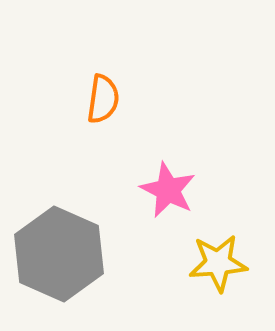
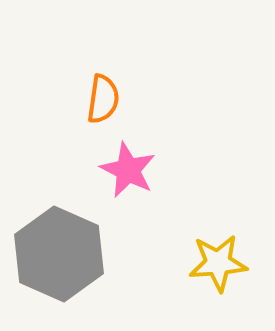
pink star: moved 40 px left, 20 px up
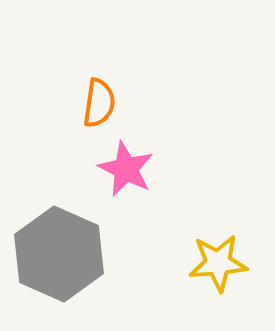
orange semicircle: moved 4 px left, 4 px down
pink star: moved 2 px left, 1 px up
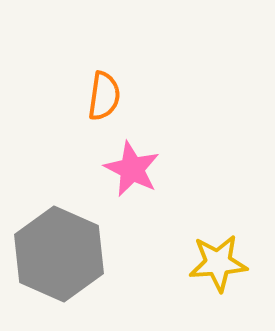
orange semicircle: moved 5 px right, 7 px up
pink star: moved 6 px right
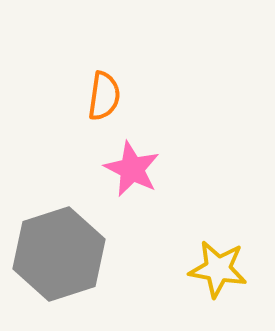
gray hexagon: rotated 18 degrees clockwise
yellow star: moved 6 px down; rotated 14 degrees clockwise
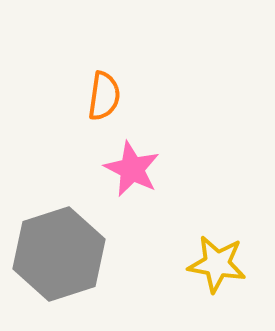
yellow star: moved 1 px left, 5 px up
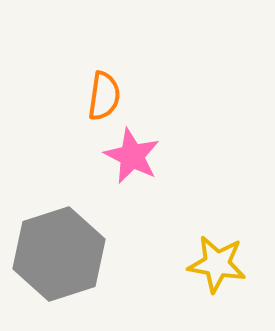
pink star: moved 13 px up
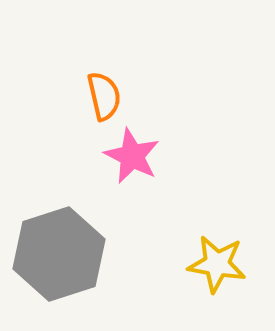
orange semicircle: rotated 21 degrees counterclockwise
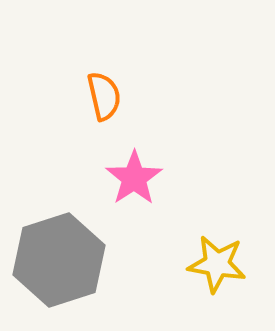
pink star: moved 2 px right, 22 px down; rotated 12 degrees clockwise
gray hexagon: moved 6 px down
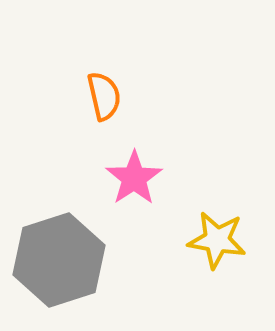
yellow star: moved 24 px up
